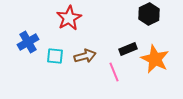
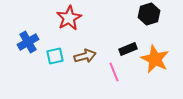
black hexagon: rotated 10 degrees clockwise
cyan square: rotated 18 degrees counterclockwise
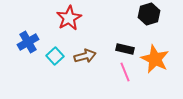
black rectangle: moved 3 px left; rotated 36 degrees clockwise
cyan square: rotated 30 degrees counterclockwise
pink line: moved 11 px right
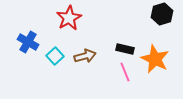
black hexagon: moved 13 px right
blue cross: rotated 30 degrees counterclockwise
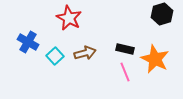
red star: rotated 15 degrees counterclockwise
brown arrow: moved 3 px up
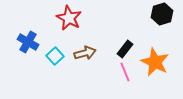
black rectangle: rotated 66 degrees counterclockwise
orange star: moved 3 px down
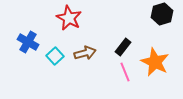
black rectangle: moved 2 px left, 2 px up
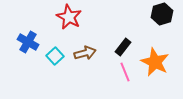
red star: moved 1 px up
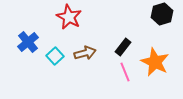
blue cross: rotated 20 degrees clockwise
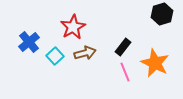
red star: moved 4 px right, 10 px down; rotated 15 degrees clockwise
blue cross: moved 1 px right
orange star: moved 1 px down
